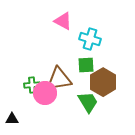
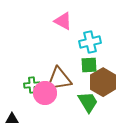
cyan cross: moved 3 px down; rotated 30 degrees counterclockwise
green square: moved 3 px right
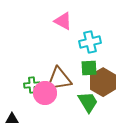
green square: moved 3 px down
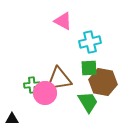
brown hexagon: rotated 20 degrees counterclockwise
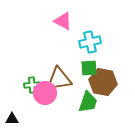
green trapezoid: rotated 50 degrees clockwise
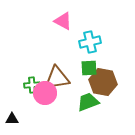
brown triangle: moved 2 px left, 1 px up
green trapezoid: rotated 130 degrees counterclockwise
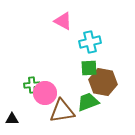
brown triangle: moved 5 px right, 33 px down
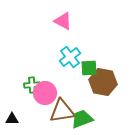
cyan cross: moved 20 px left, 15 px down; rotated 25 degrees counterclockwise
green trapezoid: moved 6 px left, 17 px down
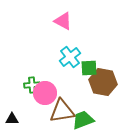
green trapezoid: moved 1 px right, 1 px down
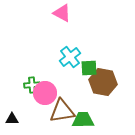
pink triangle: moved 1 px left, 8 px up
green trapezoid: rotated 20 degrees clockwise
